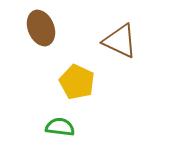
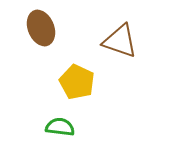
brown triangle: rotated 6 degrees counterclockwise
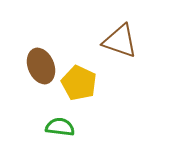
brown ellipse: moved 38 px down
yellow pentagon: moved 2 px right, 1 px down
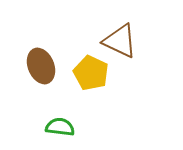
brown triangle: rotated 6 degrees clockwise
yellow pentagon: moved 12 px right, 10 px up
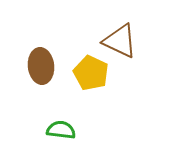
brown ellipse: rotated 16 degrees clockwise
green semicircle: moved 1 px right, 3 px down
